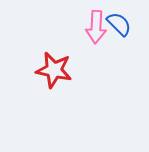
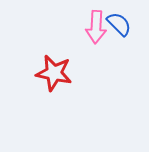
red star: moved 3 px down
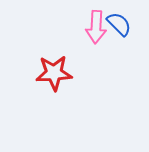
red star: rotated 15 degrees counterclockwise
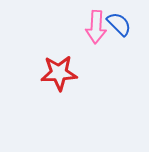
red star: moved 5 px right
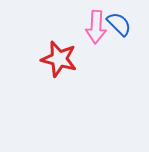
red star: moved 14 px up; rotated 18 degrees clockwise
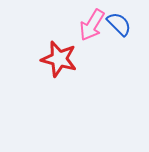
pink arrow: moved 4 px left, 2 px up; rotated 28 degrees clockwise
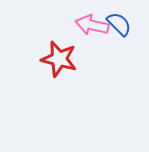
pink arrow: rotated 72 degrees clockwise
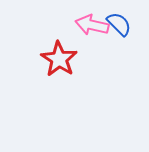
red star: rotated 18 degrees clockwise
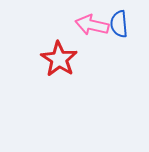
blue semicircle: rotated 140 degrees counterclockwise
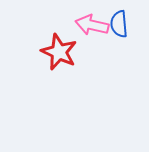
red star: moved 7 px up; rotated 9 degrees counterclockwise
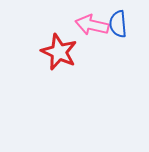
blue semicircle: moved 1 px left
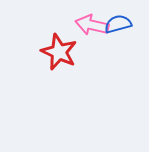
blue semicircle: rotated 80 degrees clockwise
